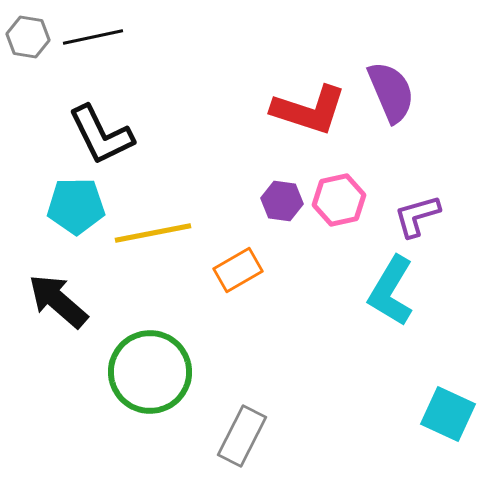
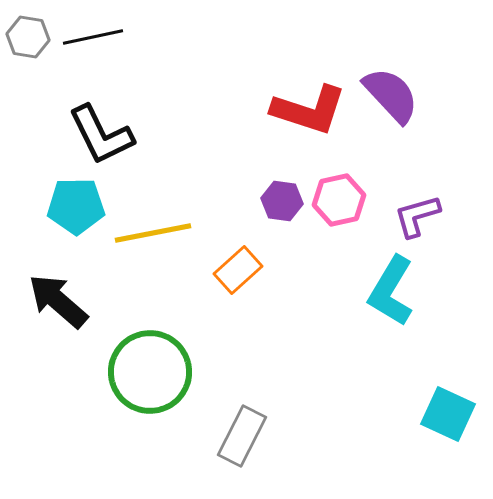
purple semicircle: moved 3 px down; rotated 20 degrees counterclockwise
orange rectangle: rotated 12 degrees counterclockwise
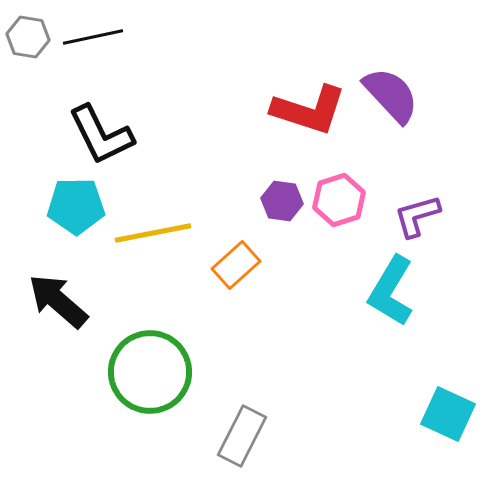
pink hexagon: rotated 6 degrees counterclockwise
orange rectangle: moved 2 px left, 5 px up
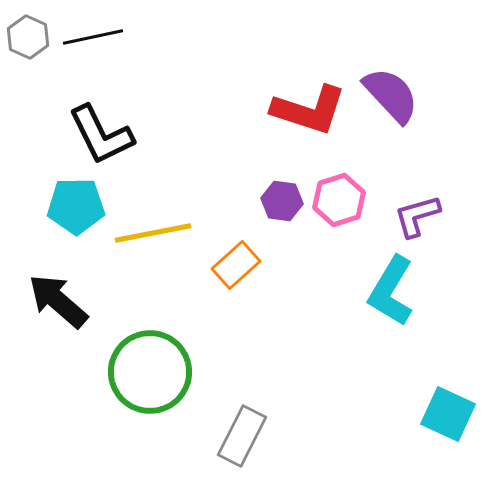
gray hexagon: rotated 15 degrees clockwise
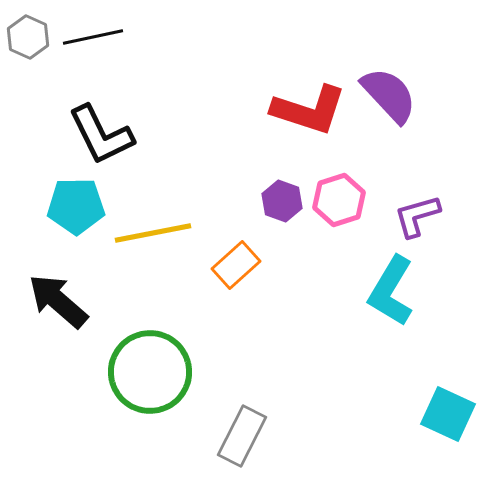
purple semicircle: moved 2 px left
purple hexagon: rotated 12 degrees clockwise
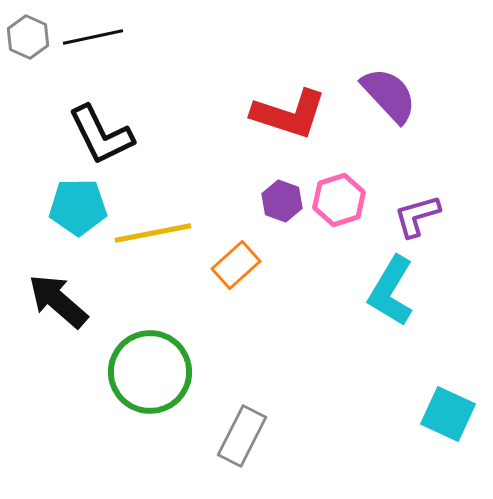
red L-shape: moved 20 px left, 4 px down
cyan pentagon: moved 2 px right, 1 px down
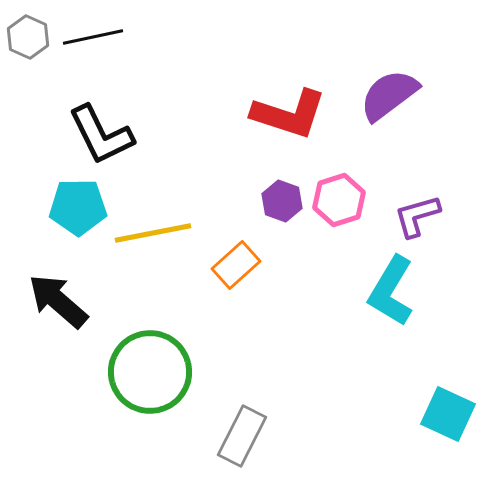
purple semicircle: rotated 84 degrees counterclockwise
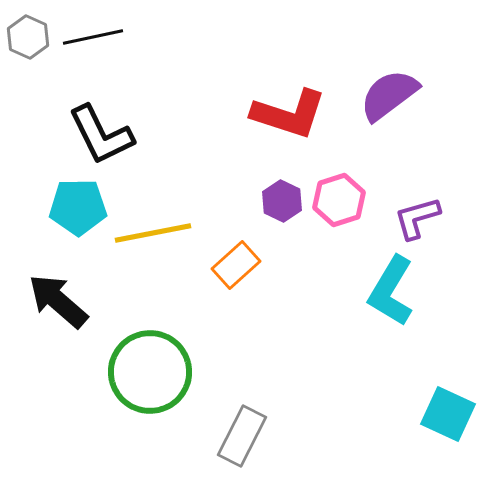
purple hexagon: rotated 6 degrees clockwise
purple L-shape: moved 2 px down
